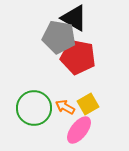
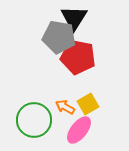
black triangle: rotated 32 degrees clockwise
green circle: moved 12 px down
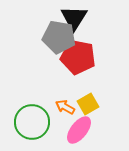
green circle: moved 2 px left, 2 px down
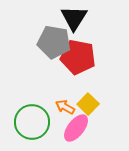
gray pentagon: moved 5 px left, 5 px down
yellow square: rotated 15 degrees counterclockwise
pink ellipse: moved 3 px left, 2 px up
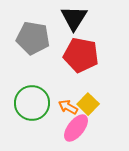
gray pentagon: moved 21 px left, 4 px up
red pentagon: moved 3 px right, 2 px up
orange arrow: moved 3 px right
green circle: moved 19 px up
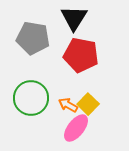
green circle: moved 1 px left, 5 px up
orange arrow: moved 2 px up
